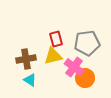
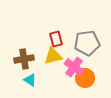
brown cross: moved 2 px left
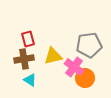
red rectangle: moved 28 px left
gray pentagon: moved 2 px right, 2 px down
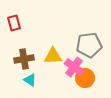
red rectangle: moved 14 px left, 16 px up
yellow triangle: rotated 12 degrees clockwise
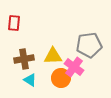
red rectangle: rotated 21 degrees clockwise
orange circle: moved 24 px left
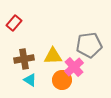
red rectangle: rotated 35 degrees clockwise
pink cross: rotated 12 degrees clockwise
orange circle: moved 1 px right, 2 px down
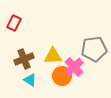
red rectangle: rotated 14 degrees counterclockwise
gray pentagon: moved 5 px right, 4 px down
brown cross: rotated 12 degrees counterclockwise
orange circle: moved 4 px up
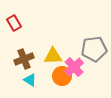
red rectangle: rotated 56 degrees counterclockwise
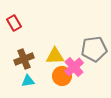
yellow triangle: moved 2 px right
cyan triangle: moved 2 px left, 1 px down; rotated 40 degrees counterclockwise
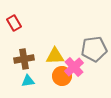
brown cross: rotated 12 degrees clockwise
